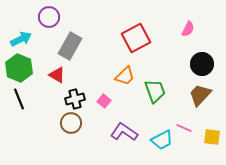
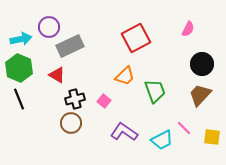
purple circle: moved 10 px down
cyan arrow: rotated 15 degrees clockwise
gray rectangle: rotated 36 degrees clockwise
pink line: rotated 21 degrees clockwise
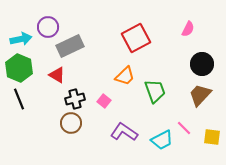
purple circle: moved 1 px left
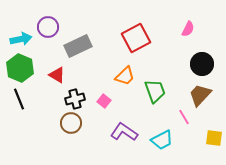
gray rectangle: moved 8 px right
green hexagon: moved 1 px right
pink line: moved 11 px up; rotated 14 degrees clockwise
yellow square: moved 2 px right, 1 px down
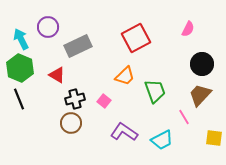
cyan arrow: rotated 105 degrees counterclockwise
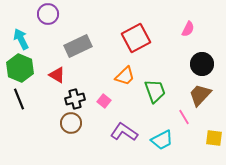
purple circle: moved 13 px up
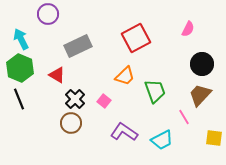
black cross: rotated 30 degrees counterclockwise
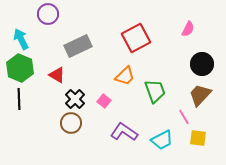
black line: rotated 20 degrees clockwise
yellow square: moved 16 px left
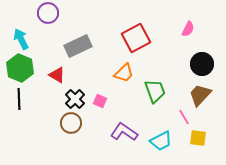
purple circle: moved 1 px up
orange trapezoid: moved 1 px left, 3 px up
pink square: moved 4 px left; rotated 16 degrees counterclockwise
cyan trapezoid: moved 1 px left, 1 px down
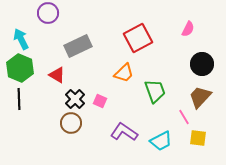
red square: moved 2 px right
brown trapezoid: moved 2 px down
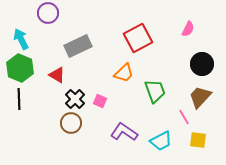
yellow square: moved 2 px down
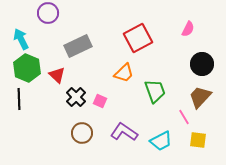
green hexagon: moved 7 px right
red triangle: rotated 12 degrees clockwise
black cross: moved 1 px right, 2 px up
brown circle: moved 11 px right, 10 px down
